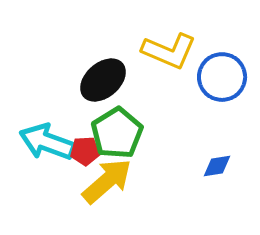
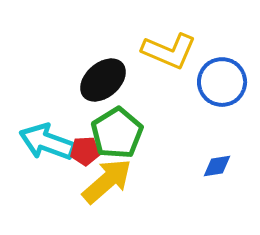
blue circle: moved 5 px down
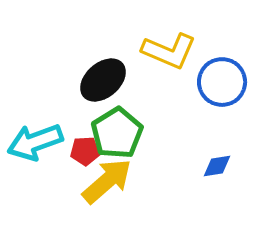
cyan arrow: moved 12 px left; rotated 40 degrees counterclockwise
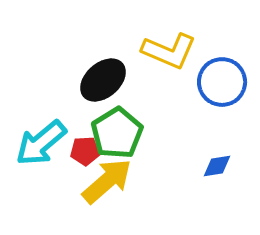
cyan arrow: moved 6 px right, 1 px down; rotated 20 degrees counterclockwise
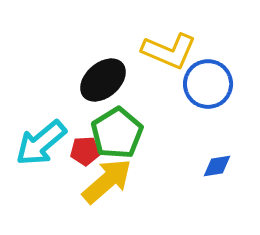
blue circle: moved 14 px left, 2 px down
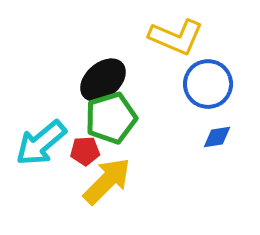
yellow L-shape: moved 7 px right, 14 px up
green pentagon: moved 6 px left, 15 px up; rotated 15 degrees clockwise
blue diamond: moved 29 px up
yellow arrow: rotated 4 degrees counterclockwise
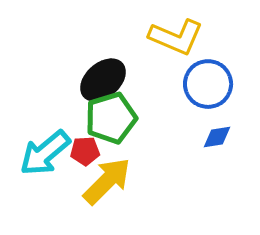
cyan arrow: moved 4 px right, 10 px down
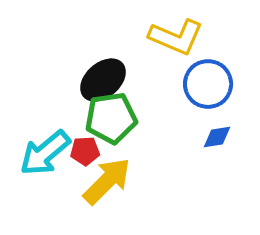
green pentagon: rotated 9 degrees clockwise
